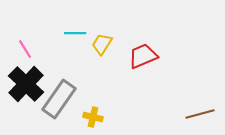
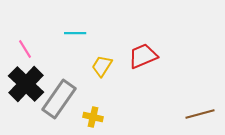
yellow trapezoid: moved 22 px down
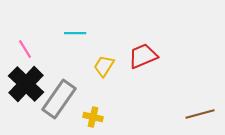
yellow trapezoid: moved 2 px right
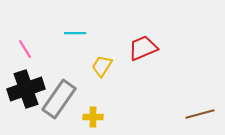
red trapezoid: moved 8 px up
yellow trapezoid: moved 2 px left
black cross: moved 5 px down; rotated 27 degrees clockwise
yellow cross: rotated 12 degrees counterclockwise
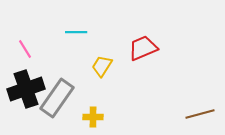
cyan line: moved 1 px right, 1 px up
gray rectangle: moved 2 px left, 1 px up
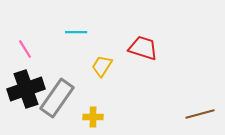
red trapezoid: rotated 40 degrees clockwise
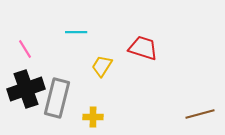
gray rectangle: rotated 21 degrees counterclockwise
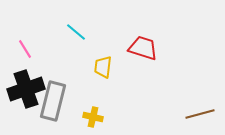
cyan line: rotated 40 degrees clockwise
yellow trapezoid: moved 1 px right, 1 px down; rotated 25 degrees counterclockwise
gray rectangle: moved 4 px left, 3 px down
yellow cross: rotated 12 degrees clockwise
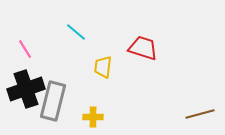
yellow cross: rotated 12 degrees counterclockwise
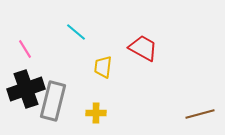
red trapezoid: rotated 12 degrees clockwise
yellow cross: moved 3 px right, 4 px up
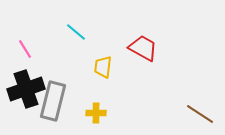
brown line: rotated 48 degrees clockwise
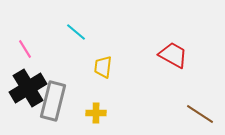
red trapezoid: moved 30 px right, 7 px down
black cross: moved 2 px right, 1 px up; rotated 12 degrees counterclockwise
